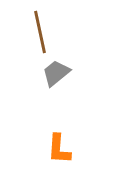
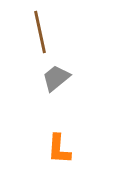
gray trapezoid: moved 5 px down
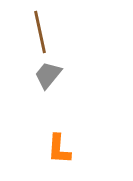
gray trapezoid: moved 8 px left, 3 px up; rotated 12 degrees counterclockwise
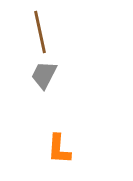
gray trapezoid: moved 4 px left; rotated 12 degrees counterclockwise
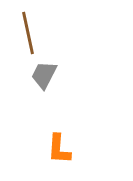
brown line: moved 12 px left, 1 px down
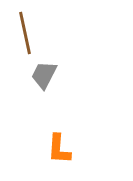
brown line: moved 3 px left
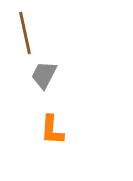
orange L-shape: moved 7 px left, 19 px up
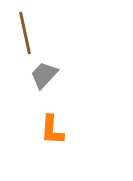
gray trapezoid: rotated 16 degrees clockwise
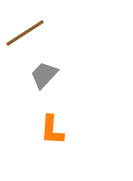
brown line: rotated 69 degrees clockwise
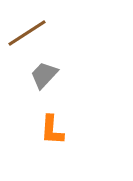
brown line: moved 2 px right
